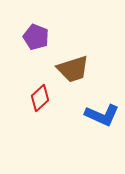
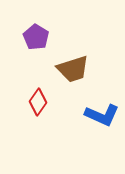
purple pentagon: rotated 10 degrees clockwise
red diamond: moved 2 px left, 4 px down; rotated 12 degrees counterclockwise
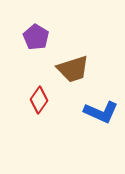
red diamond: moved 1 px right, 2 px up
blue L-shape: moved 1 px left, 3 px up
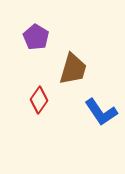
brown trapezoid: rotated 56 degrees counterclockwise
blue L-shape: rotated 32 degrees clockwise
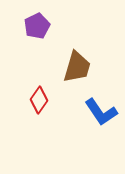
purple pentagon: moved 1 px right, 11 px up; rotated 15 degrees clockwise
brown trapezoid: moved 4 px right, 2 px up
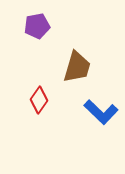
purple pentagon: rotated 15 degrees clockwise
blue L-shape: rotated 12 degrees counterclockwise
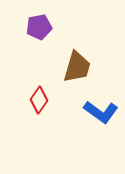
purple pentagon: moved 2 px right, 1 px down
blue L-shape: rotated 8 degrees counterclockwise
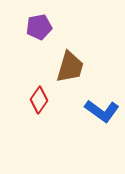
brown trapezoid: moved 7 px left
blue L-shape: moved 1 px right, 1 px up
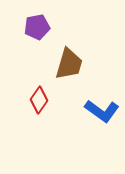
purple pentagon: moved 2 px left
brown trapezoid: moved 1 px left, 3 px up
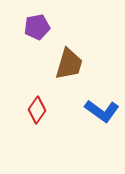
red diamond: moved 2 px left, 10 px down
